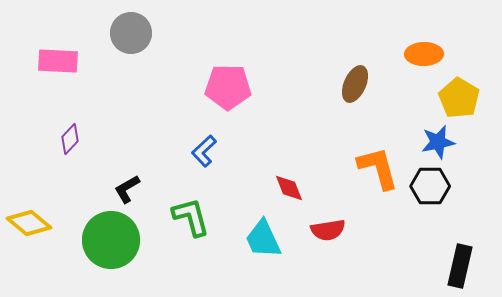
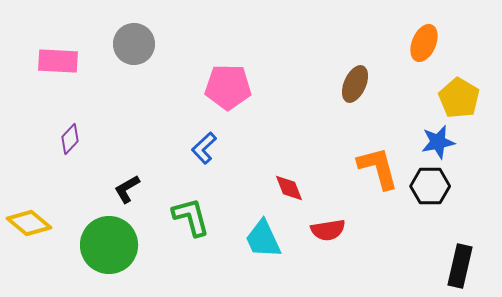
gray circle: moved 3 px right, 11 px down
orange ellipse: moved 11 px up; rotated 66 degrees counterclockwise
blue L-shape: moved 3 px up
green circle: moved 2 px left, 5 px down
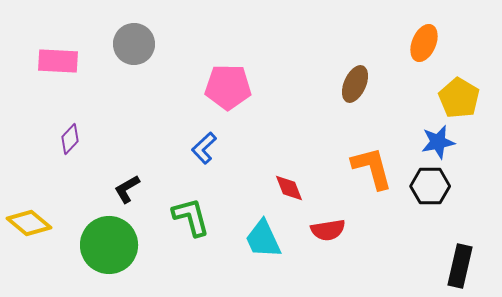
orange L-shape: moved 6 px left
